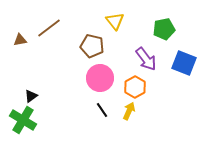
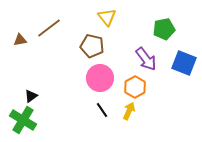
yellow triangle: moved 8 px left, 4 px up
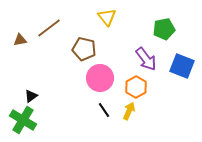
brown pentagon: moved 8 px left, 3 px down
blue square: moved 2 px left, 3 px down
orange hexagon: moved 1 px right
black line: moved 2 px right
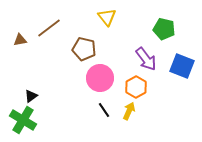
green pentagon: rotated 25 degrees clockwise
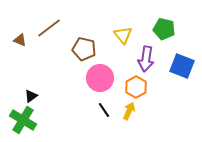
yellow triangle: moved 16 px right, 18 px down
brown triangle: rotated 32 degrees clockwise
purple arrow: rotated 45 degrees clockwise
